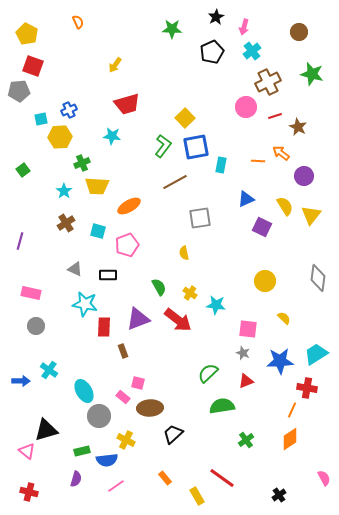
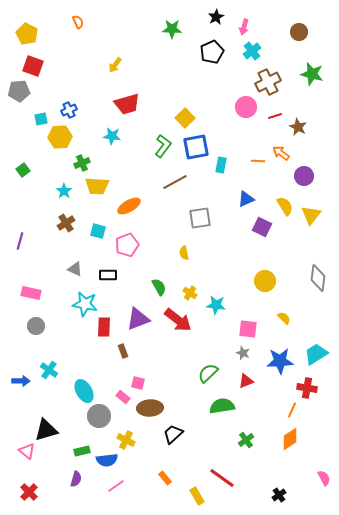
red cross at (29, 492): rotated 30 degrees clockwise
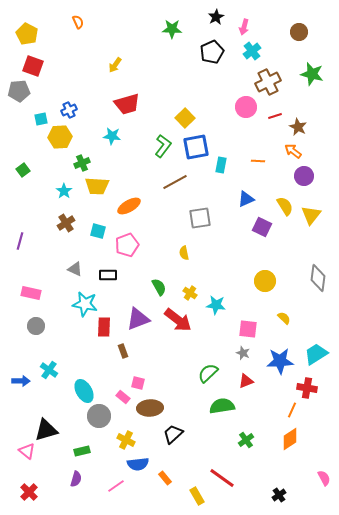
orange arrow at (281, 153): moved 12 px right, 2 px up
blue semicircle at (107, 460): moved 31 px right, 4 px down
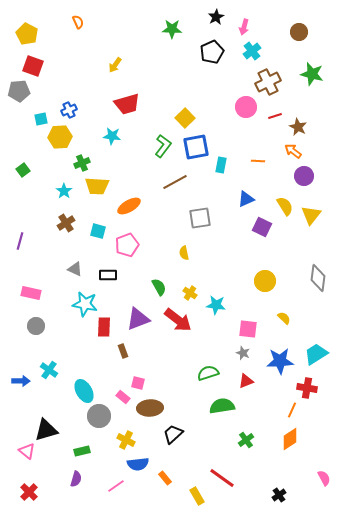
green semicircle at (208, 373): rotated 25 degrees clockwise
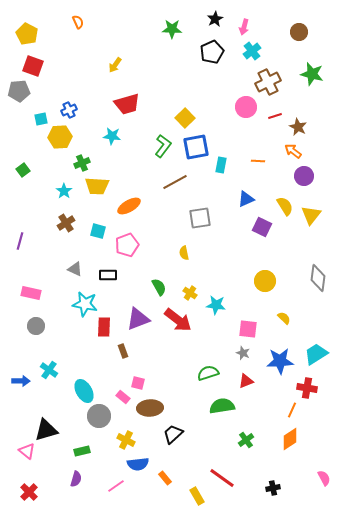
black star at (216, 17): moved 1 px left, 2 px down
black cross at (279, 495): moved 6 px left, 7 px up; rotated 24 degrees clockwise
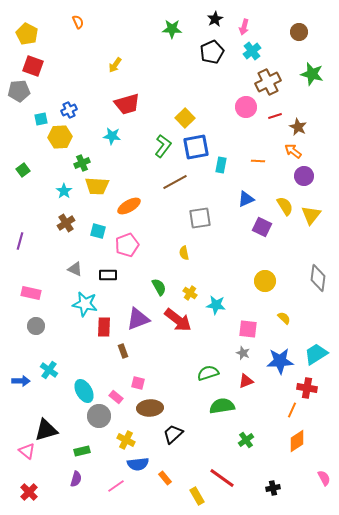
pink rectangle at (123, 397): moved 7 px left
orange diamond at (290, 439): moved 7 px right, 2 px down
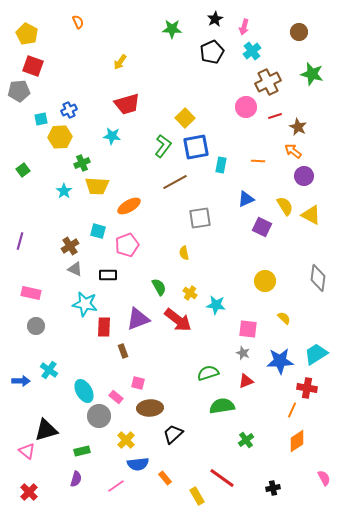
yellow arrow at (115, 65): moved 5 px right, 3 px up
yellow triangle at (311, 215): rotated 40 degrees counterclockwise
brown cross at (66, 223): moved 4 px right, 23 px down
yellow cross at (126, 440): rotated 18 degrees clockwise
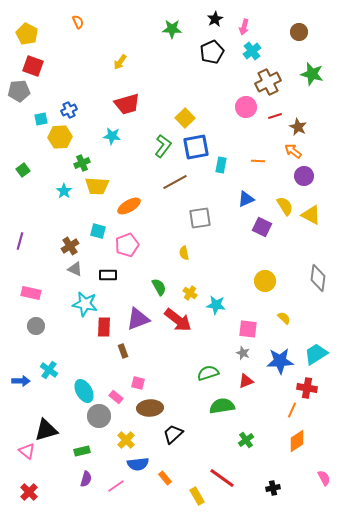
purple semicircle at (76, 479): moved 10 px right
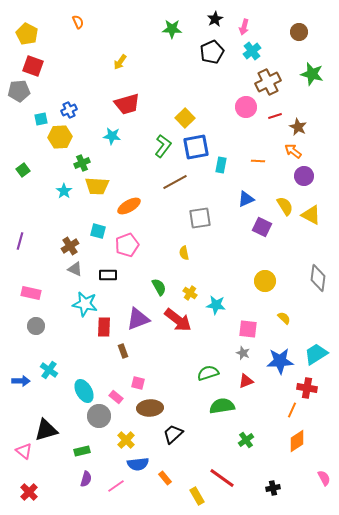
pink triangle at (27, 451): moved 3 px left
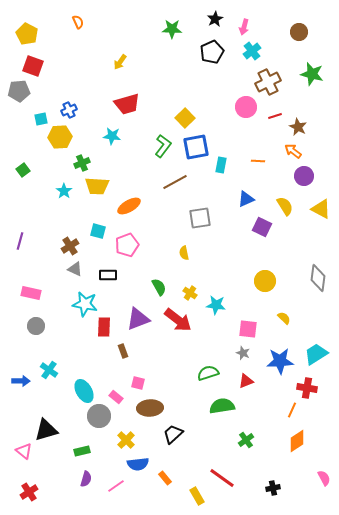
yellow triangle at (311, 215): moved 10 px right, 6 px up
red cross at (29, 492): rotated 12 degrees clockwise
